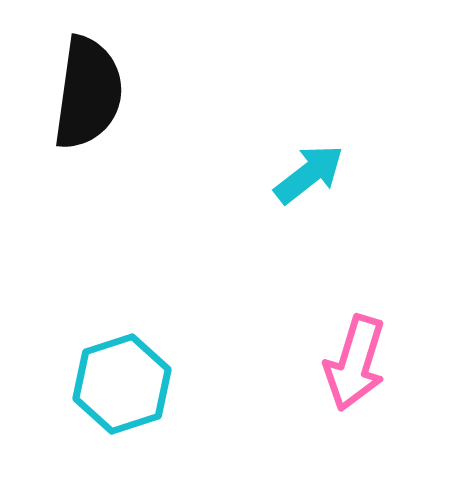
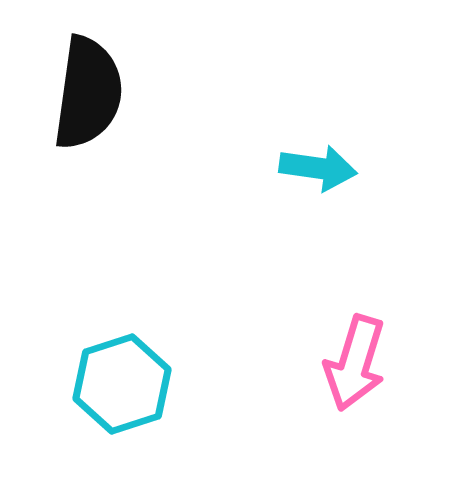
cyan arrow: moved 9 px right, 6 px up; rotated 46 degrees clockwise
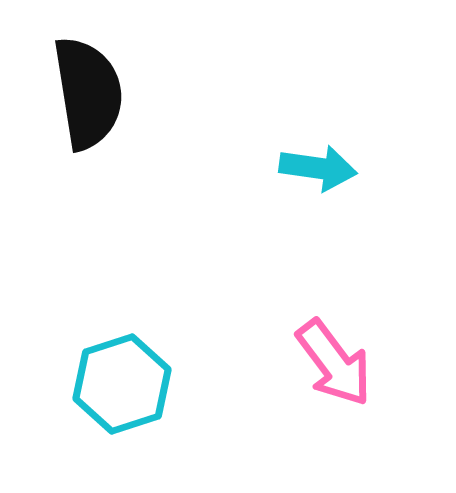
black semicircle: rotated 17 degrees counterclockwise
pink arrow: moved 21 px left; rotated 54 degrees counterclockwise
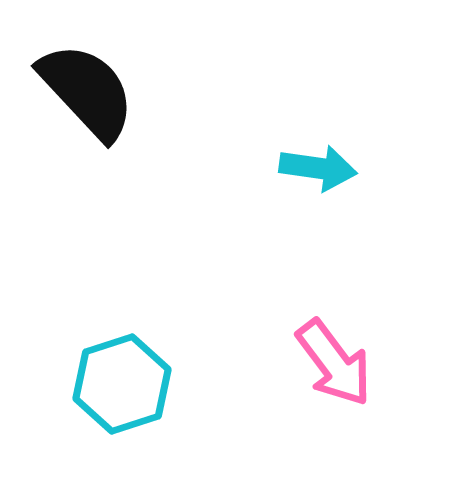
black semicircle: moved 1 px left, 2 px up; rotated 34 degrees counterclockwise
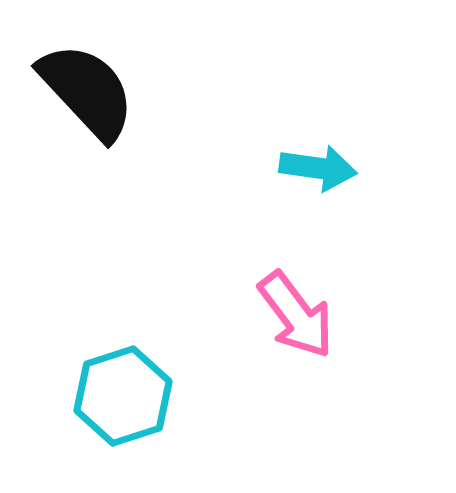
pink arrow: moved 38 px left, 48 px up
cyan hexagon: moved 1 px right, 12 px down
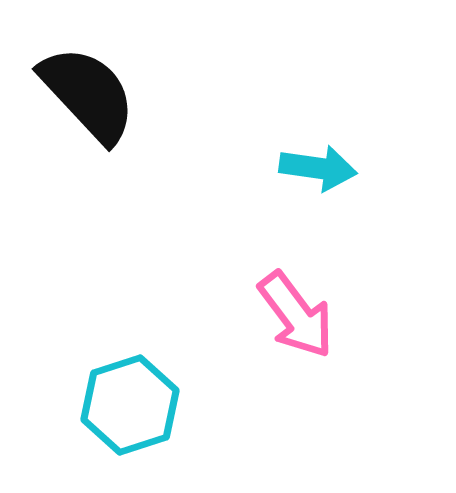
black semicircle: moved 1 px right, 3 px down
cyan hexagon: moved 7 px right, 9 px down
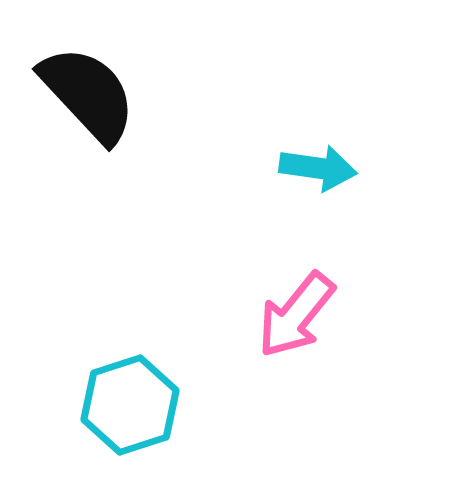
pink arrow: rotated 76 degrees clockwise
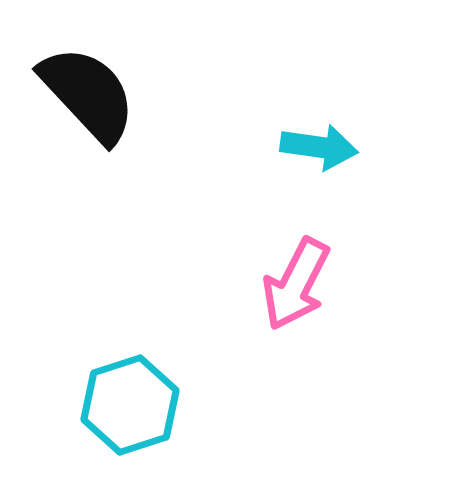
cyan arrow: moved 1 px right, 21 px up
pink arrow: moved 31 px up; rotated 12 degrees counterclockwise
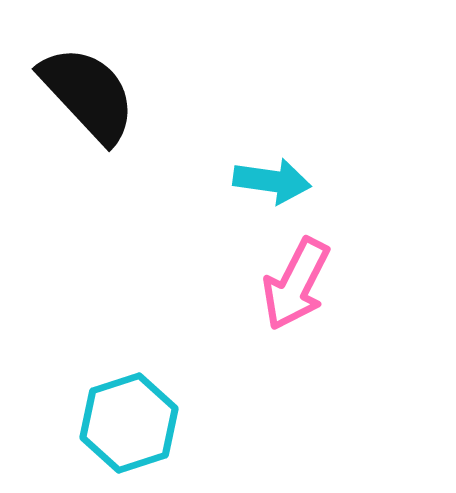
cyan arrow: moved 47 px left, 34 px down
cyan hexagon: moved 1 px left, 18 px down
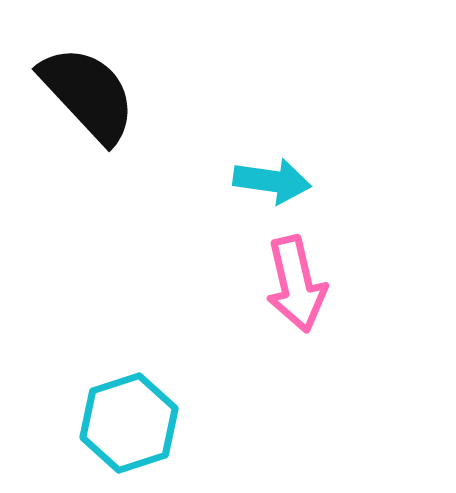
pink arrow: rotated 40 degrees counterclockwise
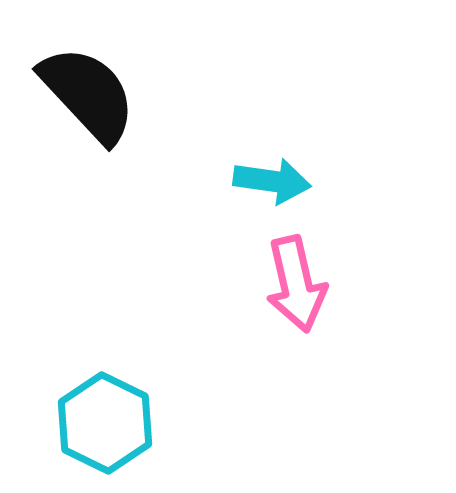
cyan hexagon: moved 24 px left; rotated 16 degrees counterclockwise
